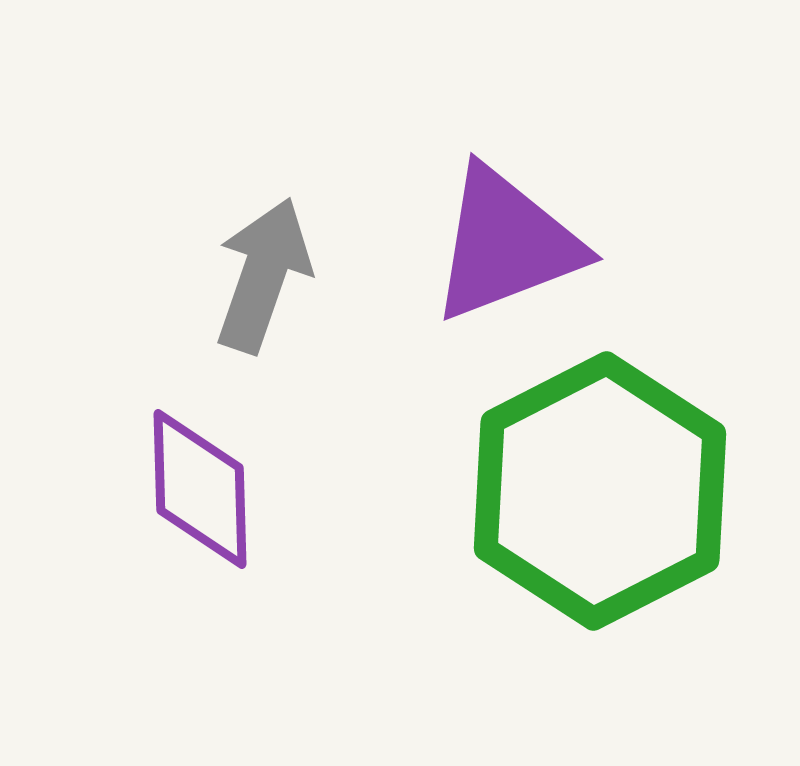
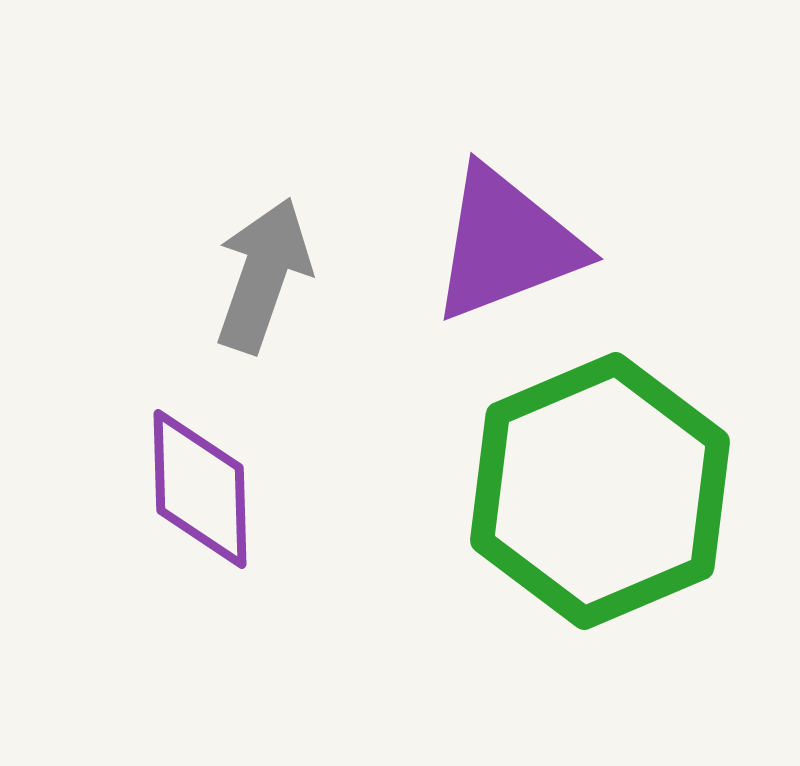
green hexagon: rotated 4 degrees clockwise
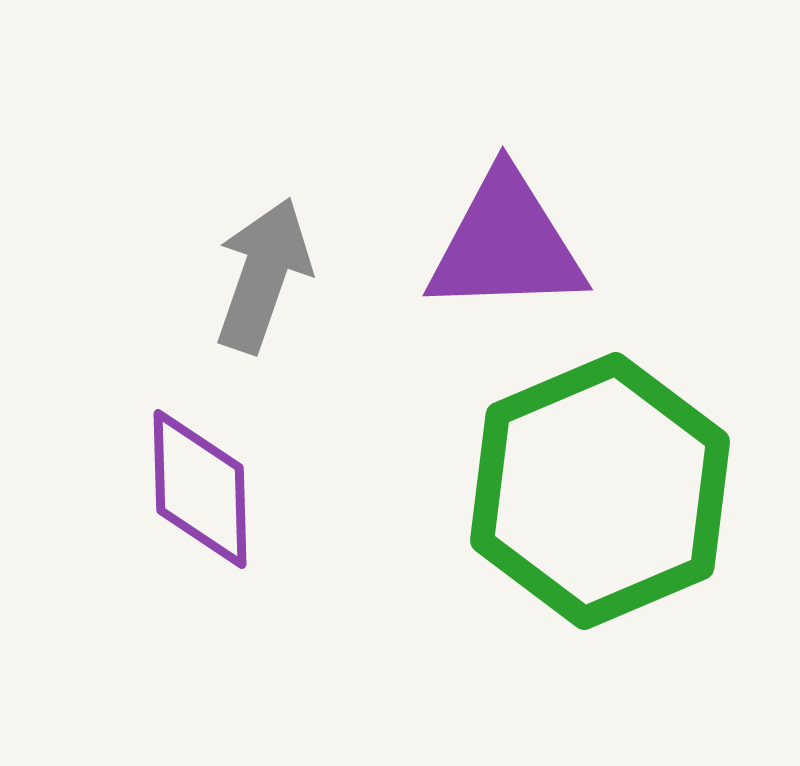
purple triangle: rotated 19 degrees clockwise
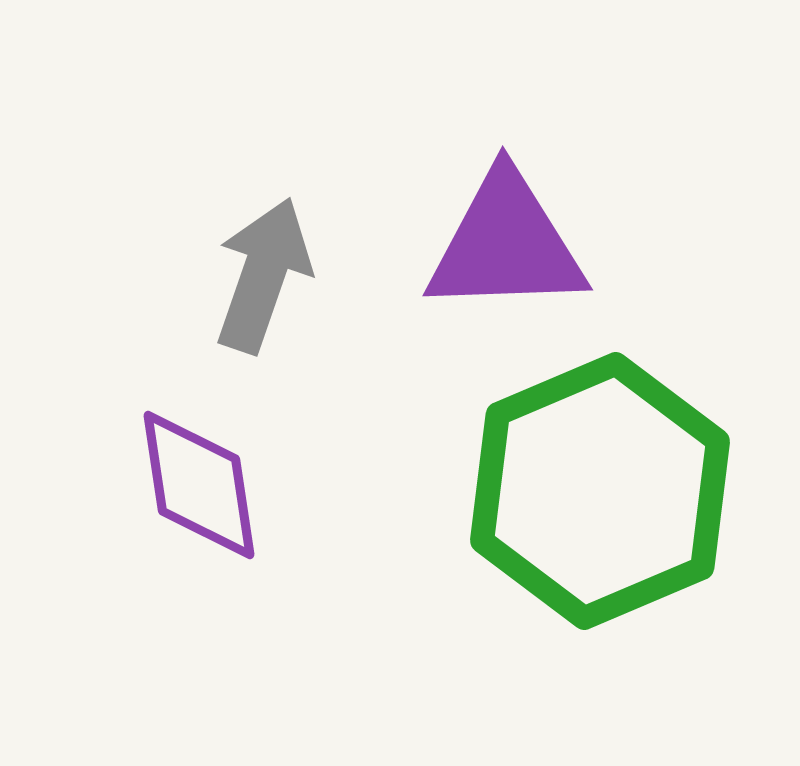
purple diamond: moved 1 px left, 4 px up; rotated 7 degrees counterclockwise
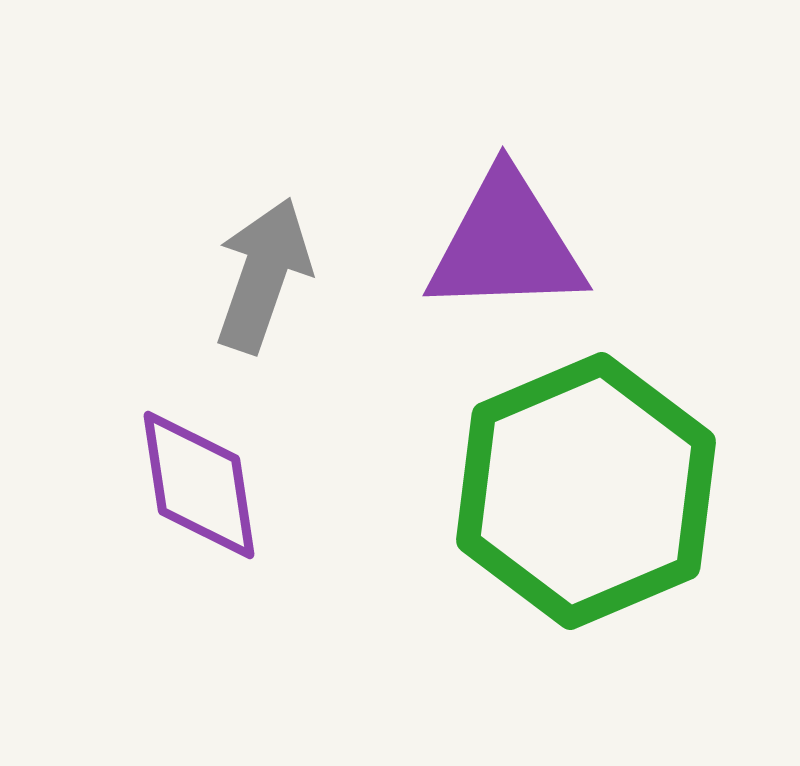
green hexagon: moved 14 px left
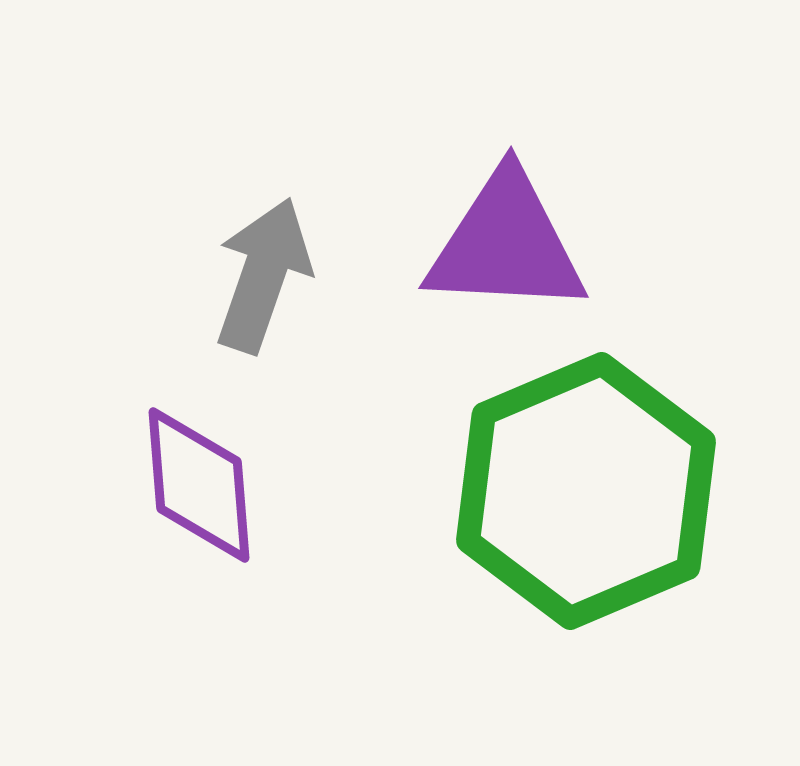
purple triangle: rotated 5 degrees clockwise
purple diamond: rotated 4 degrees clockwise
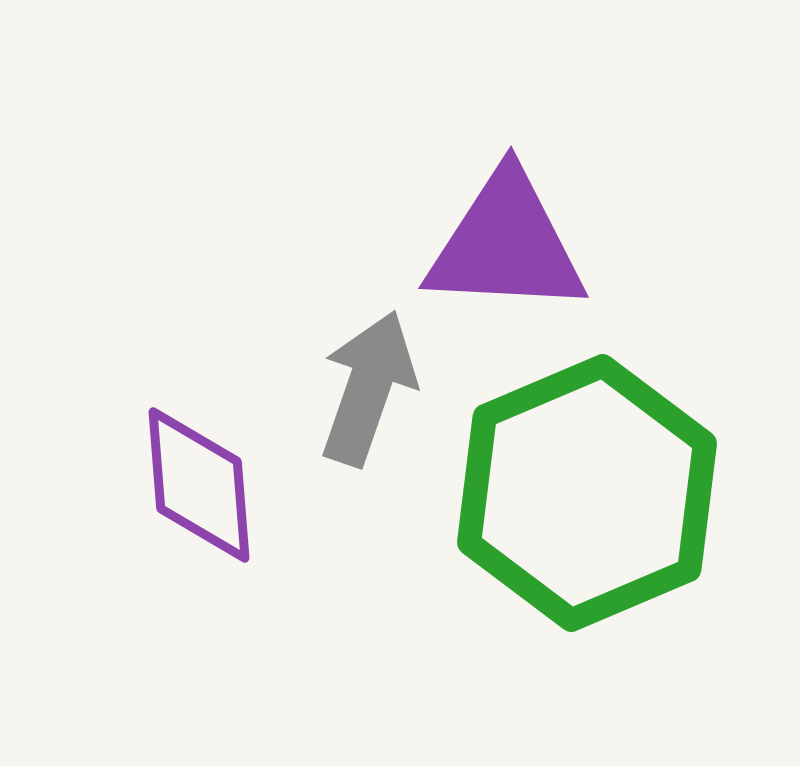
gray arrow: moved 105 px right, 113 px down
green hexagon: moved 1 px right, 2 px down
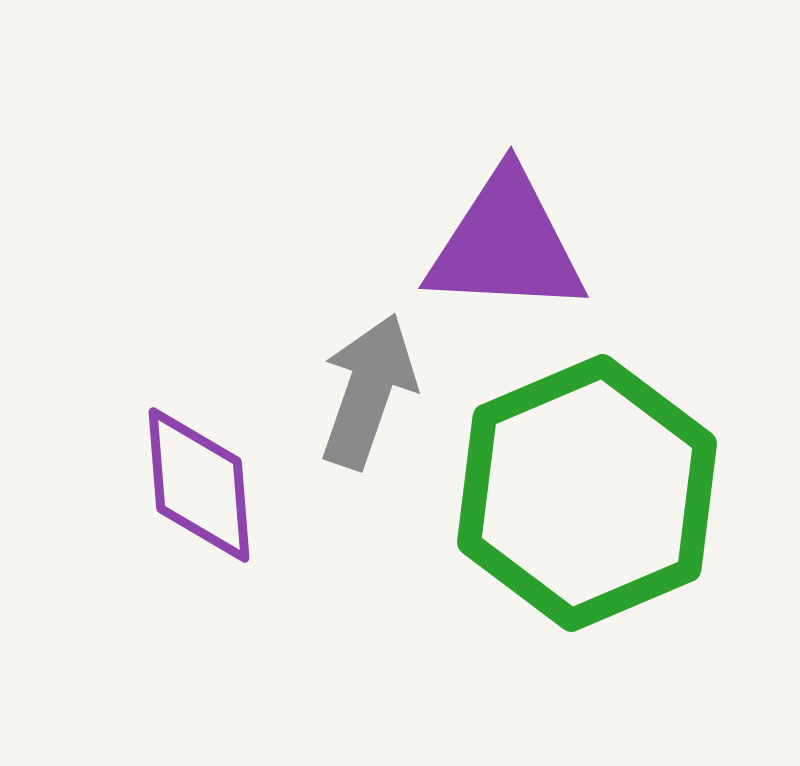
gray arrow: moved 3 px down
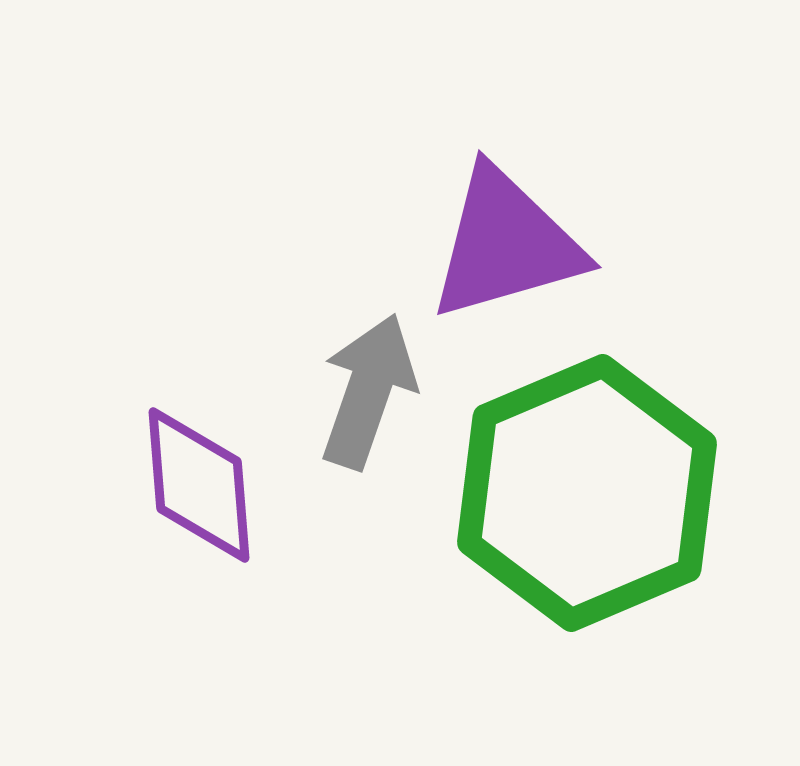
purple triangle: rotated 19 degrees counterclockwise
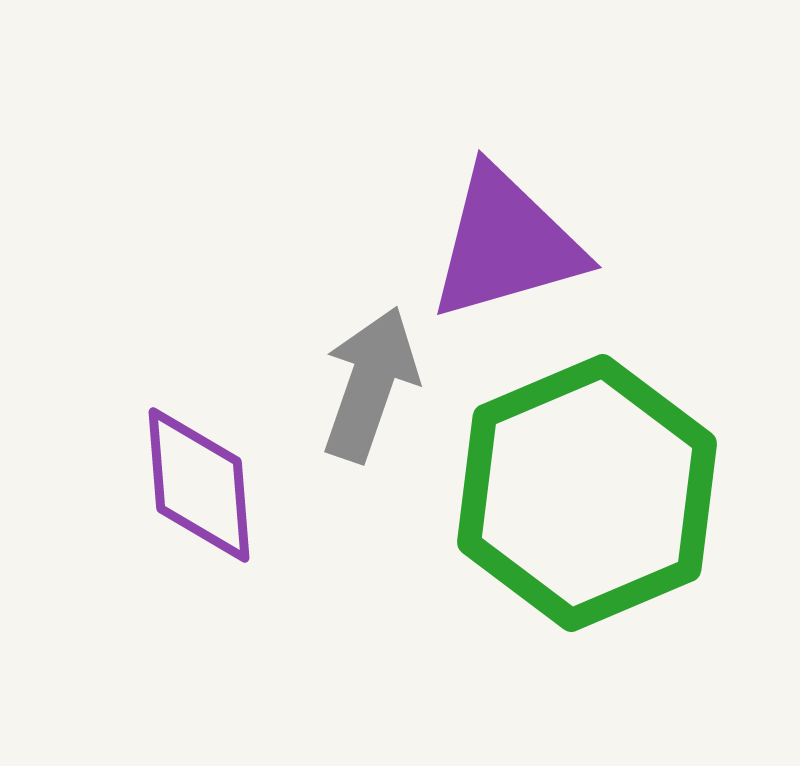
gray arrow: moved 2 px right, 7 px up
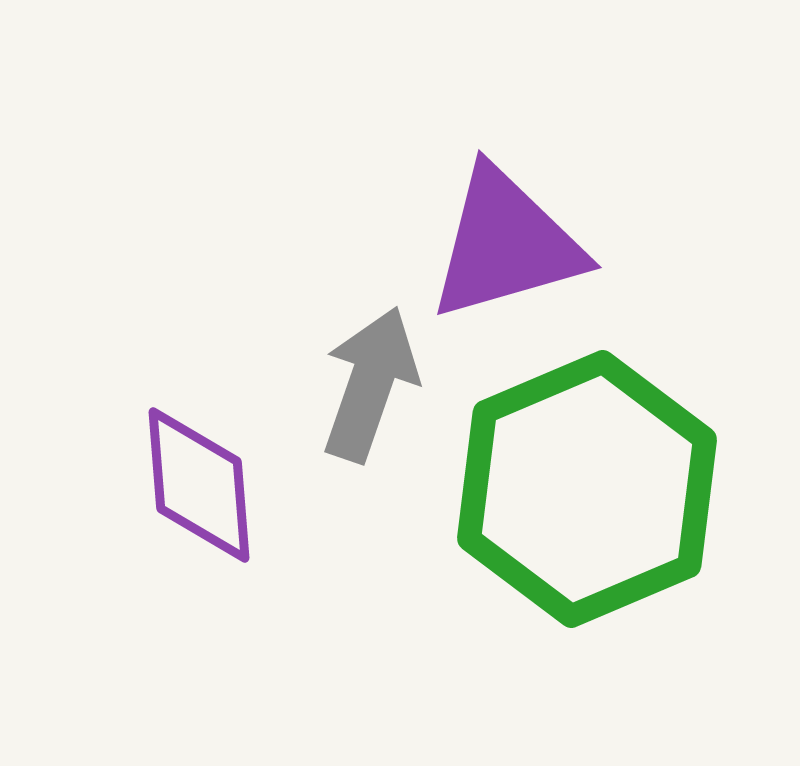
green hexagon: moved 4 px up
